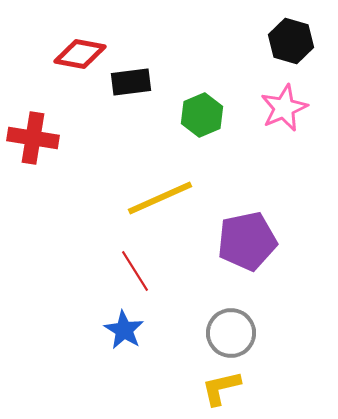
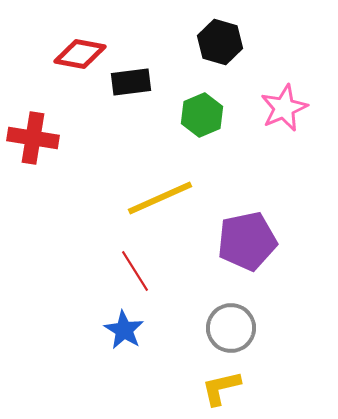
black hexagon: moved 71 px left, 1 px down
gray circle: moved 5 px up
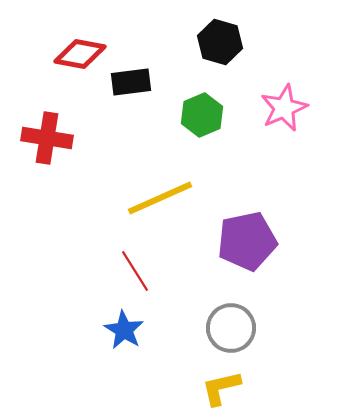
red cross: moved 14 px right
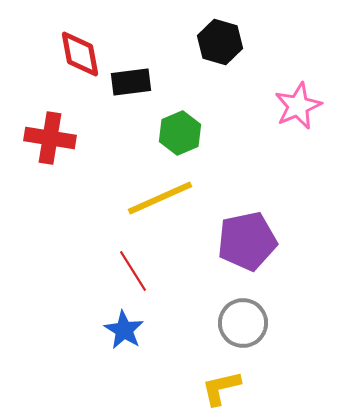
red diamond: rotated 69 degrees clockwise
pink star: moved 14 px right, 2 px up
green hexagon: moved 22 px left, 18 px down
red cross: moved 3 px right
red line: moved 2 px left
gray circle: moved 12 px right, 5 px up
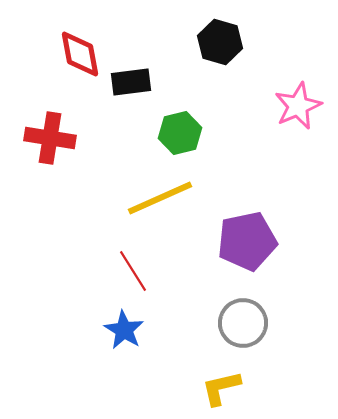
green hexagon: rotated 9 degrees clockwise
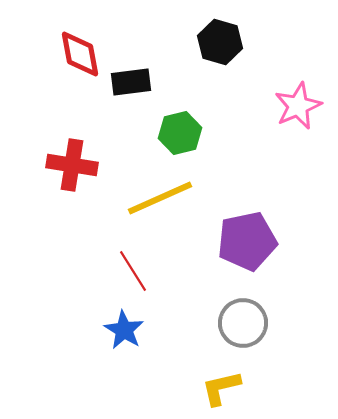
red cross: moved 22 px right, 27 px down
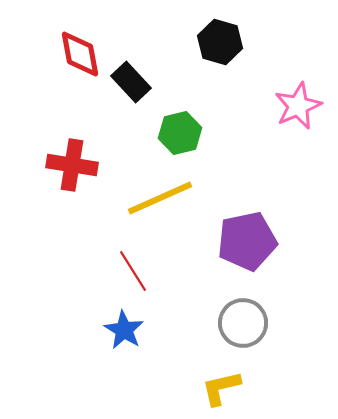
black rectangle: rotated 54 degrees clockwise
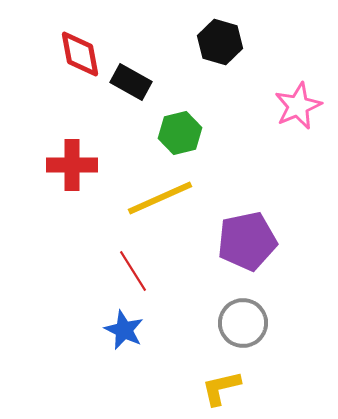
black rectangle: rotated 18 degrees counterclockwise
red cross: rotated 9 degrees counterclockwise
blue star: rotated 6 degrees counterclockwise
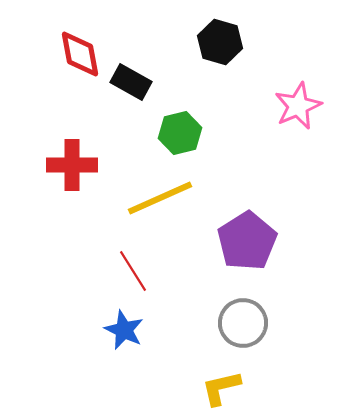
purple pentagon: rotated 20 degrees counterclockwise
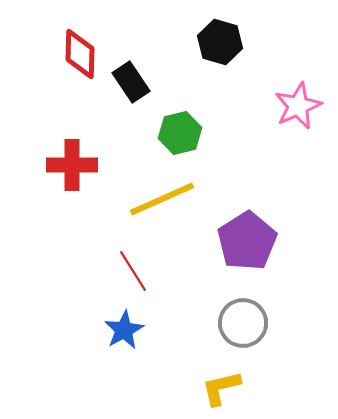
red diamond: rotated 12 degrees clockwise
black rectangle: rotated 27 degrees clockwise
yellow line: moved 2 px right, 1 px down
blue star: rotated 18 degrees clockwise
